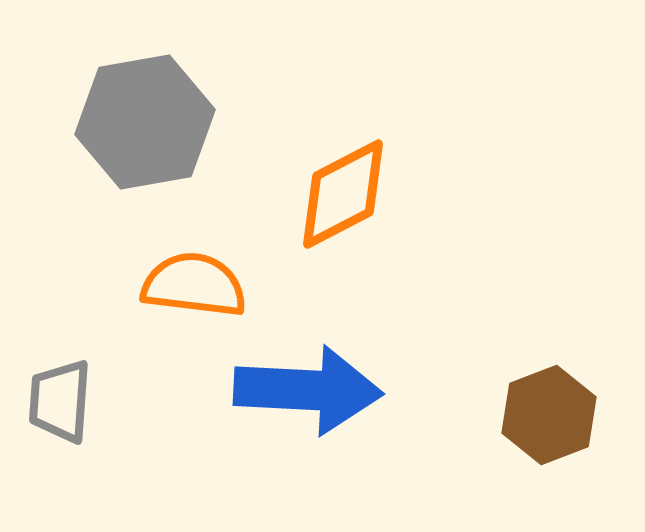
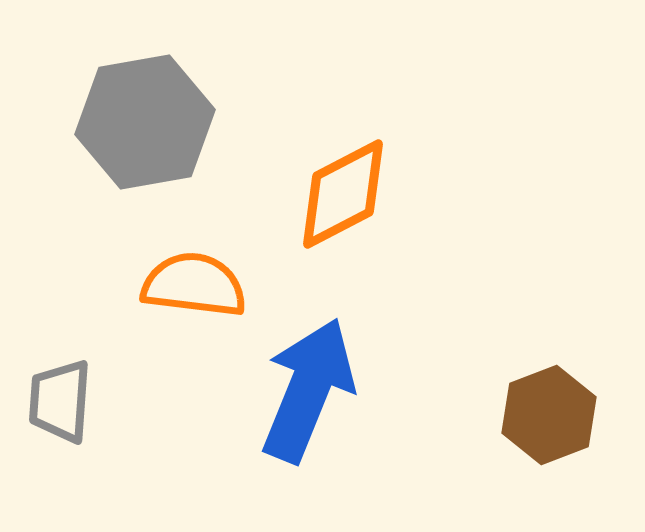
blue arrow: rotated 71 degrees counterclockwise
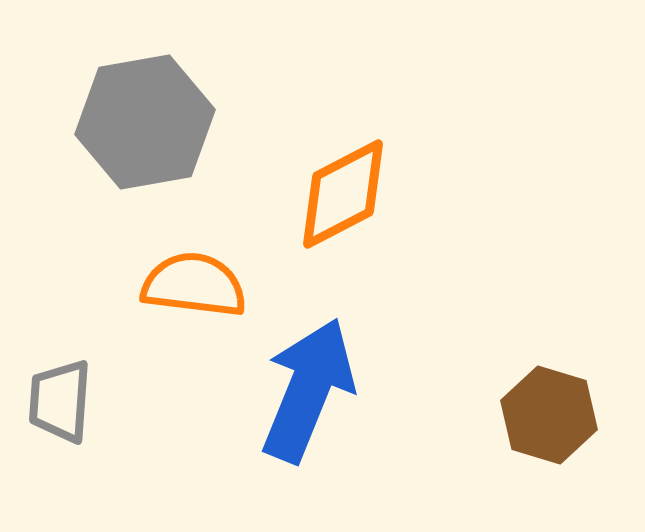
brown hexagon: rotated 22 degrees counterclockwise
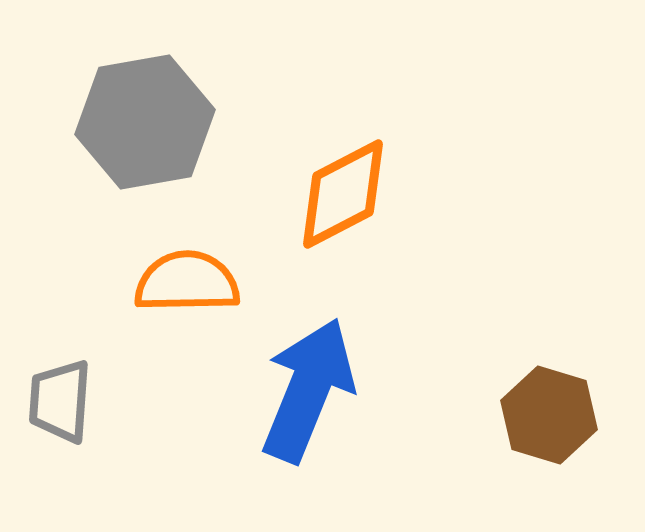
orange semicircle: moved 7 px left, 3 px up; rotated 8 degrees counterclockwise
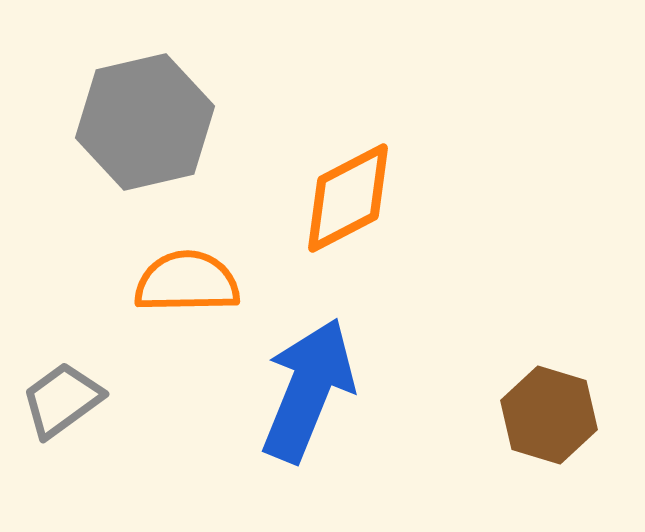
gray hexagon: rotated 3 degrees counterclockwise
orange diamond: moved 5 px right, 4 px down
gray trapezoid: moved 2 px right, 1 px up; rotated 50 degrees clockwise
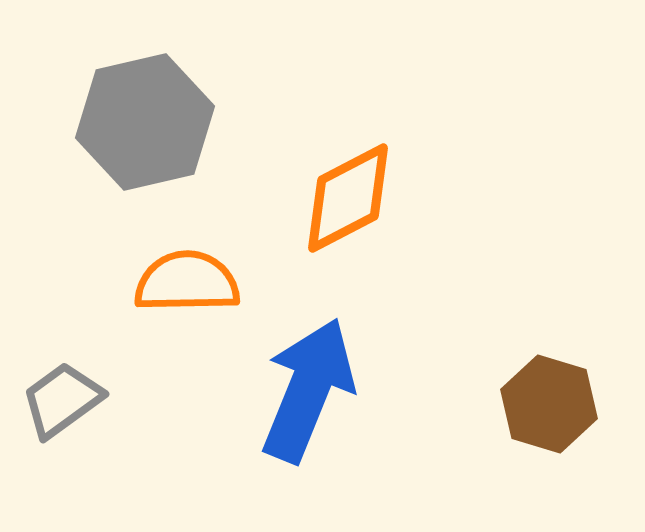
brown hexagon: moved 11 px up
